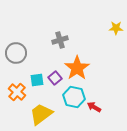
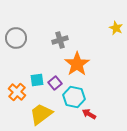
yellow star: rotated 24 degrees clockwise
gray circle: moved 15 px up
orange star: moved 4 px up
purple square: moved 5 px down
red arrow: moved 5 px left, 7 px down
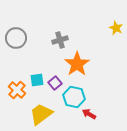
orange cross: moved 2 px up
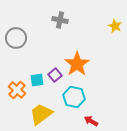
yellow star: moved 1 px left, 2 px up
gray cross: moved 20 px up; rotated 28 degrees clockwise
purple square: moved 8 px up
red arrow: moved 2 px right, 7 px down
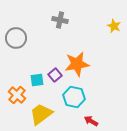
yellow star: moved 1 px left
orange star: rotated 25 degrees clockwise
orange cross: moved 5 px down
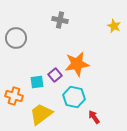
cyan square: moved 2 px down
orange cross: moved 3 px left, 1 px down; rotated 24 degrees counterclockwise
red arrow: moved 3 px right, 4 px up; rotated 24 degrees clockwise
